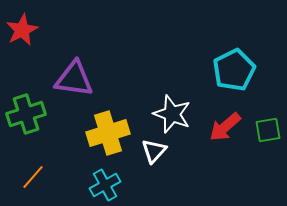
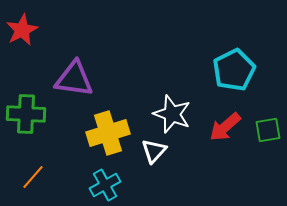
green cross: rotated 21 degrees clockwise
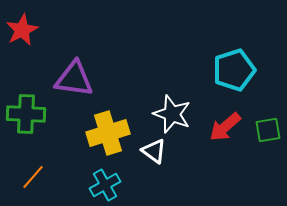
cyan pentagon: rotated 9 degrees clockwise
white triangle: rotated 36 degrees counterclockwise
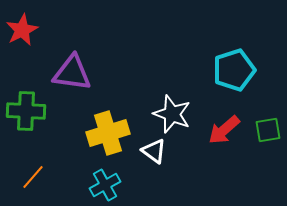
purple triangle: moved 2 px left, 6 px up
green cross: moved 3 px up
red arrow: moved 1 px left, 3 px down
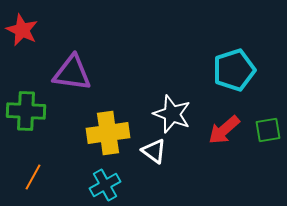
red star: rotated 20 degrees counterclockwise
yellow cross: rotated 9 degrees clockwise
orange line: rotated 12 degrees counterclockwise
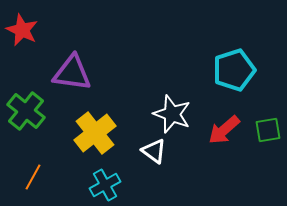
green cross: rotated 36 degrees clockwise
yellow cross: moved 13 px left; rotated 30 degrees counterclockwise
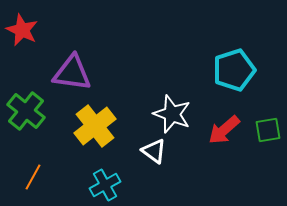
yellow cross: moved 7 px up
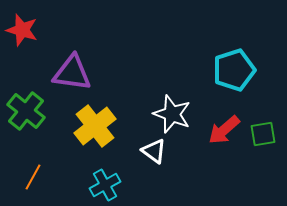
red star: rotated 8 degrees counterclockwise
green square: moved 5 px left, 4 px down
